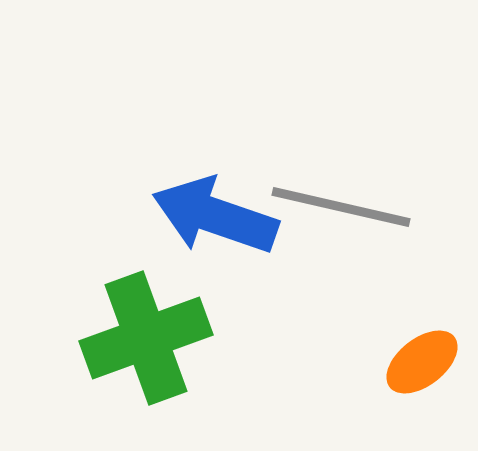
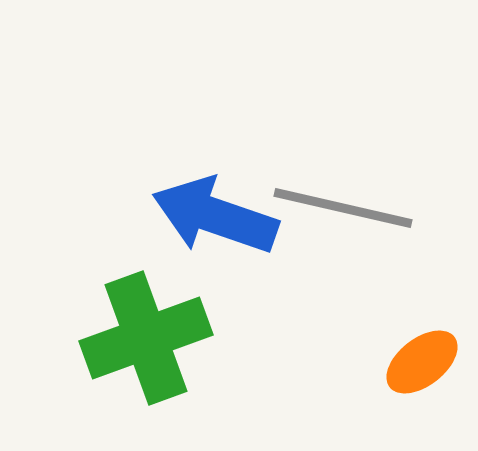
gray line: moved 2 px right, 1 px down
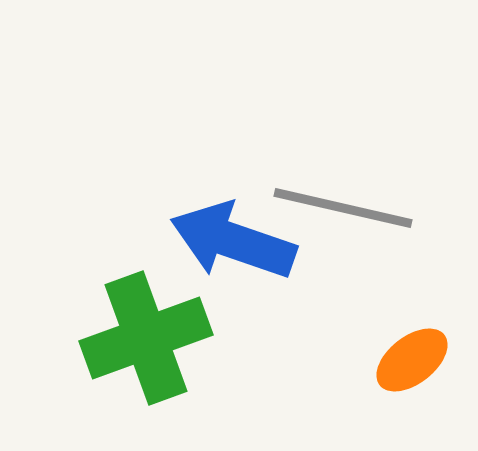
blue arrow: moved 18 px right, 25 px down
orange ellipse: moved 10 px left, 2 px up
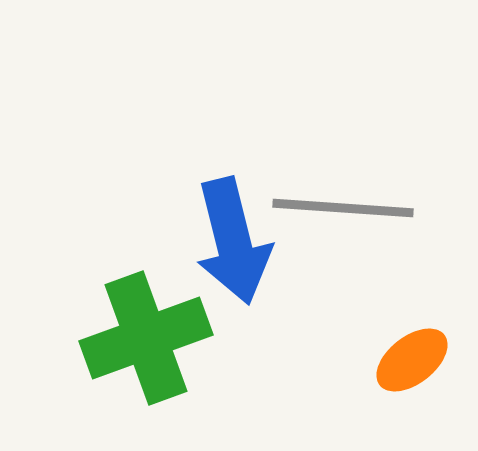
gray line: rotated 9 degrees counterclockwise
blue arrow: rotated 123 degrees counterclockwise
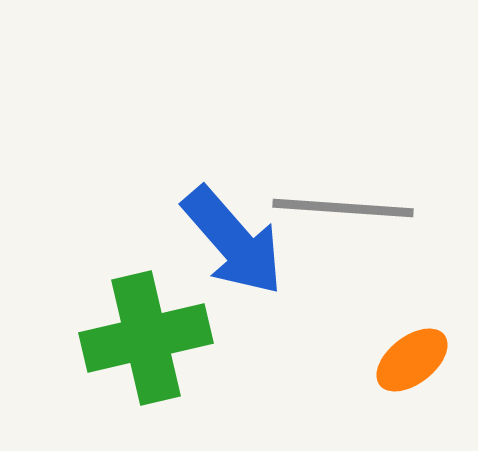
blue arrow: rotated 27 degrees counterclockwise
green cross: rotated 7 degrees clockwise
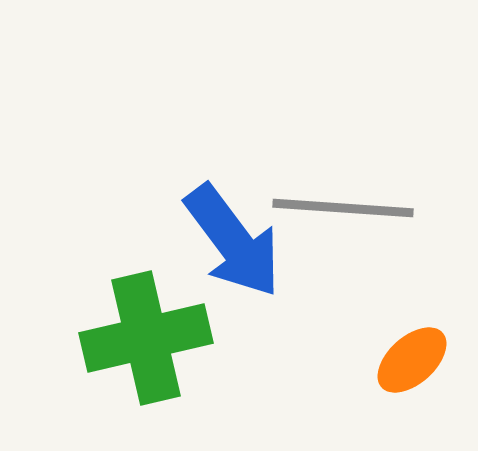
blue arrow: rotated 4 degrees clockwise
orange ellipse: rotated 4 degrees counterclockwise
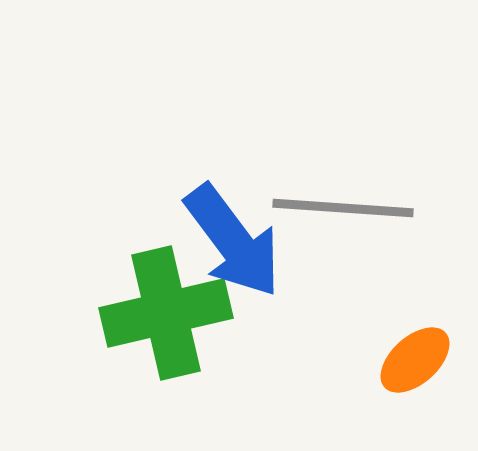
green cross: moved 20 px right, 25 px up
orange ellipse: moved 3 px right
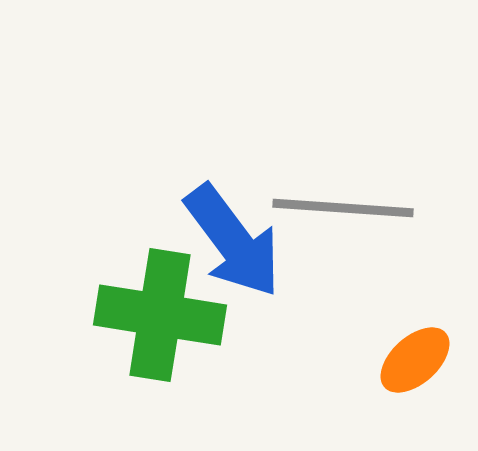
green cross: moved 6 px left, 2 px down; rotated 22 degrees clockwise
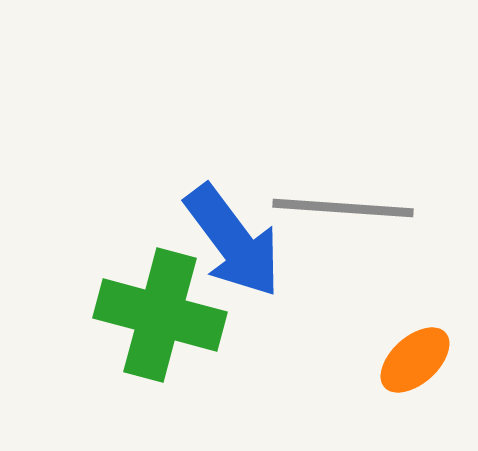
green cross: rotated 6 degrees clockwise
